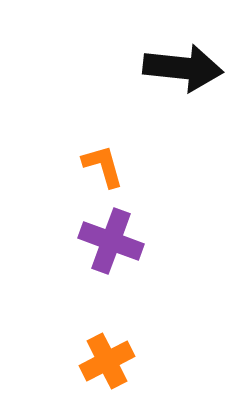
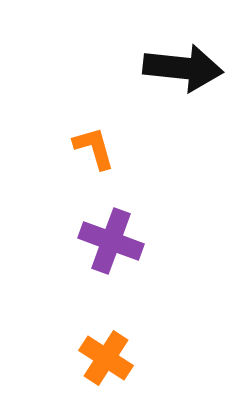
orange L-shape: moved 9 px left, 18 px up
orange cross: moved 1 px left, 3 px up; rotated 30 degrees counterclockwise
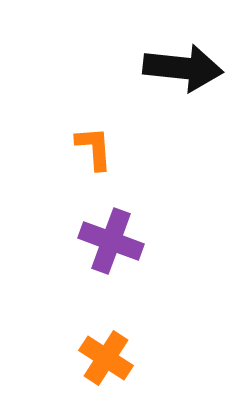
orange L-shape: rotated 12 degrees clockwise
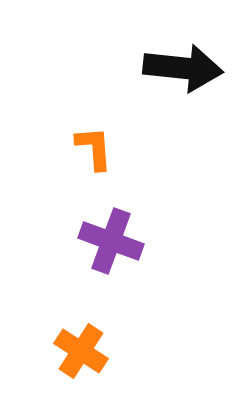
orange cross: moved 25 px left, 7 px up
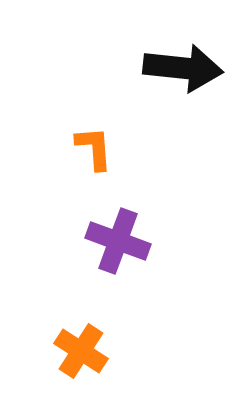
purple cross: moved 7 px right
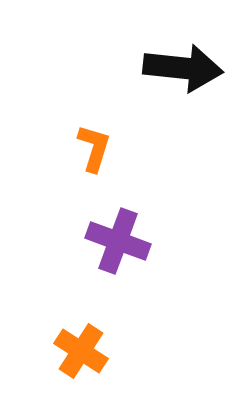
orange L-shape: rotated 21 degrees clockwise
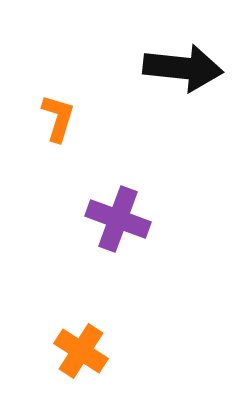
orange L-shape: moved 36 px left, 30 px up
purple cross: moved 22 px up
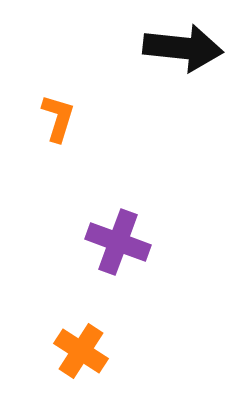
black arrow: moved 20 px up
purple cross: moved 23 px down
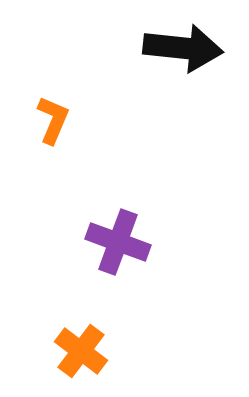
orange L-shape: moved 5 px left, 2 px down; rotated 6 degrees clockwise
orange cross: rotated 4 degrees clockwise
